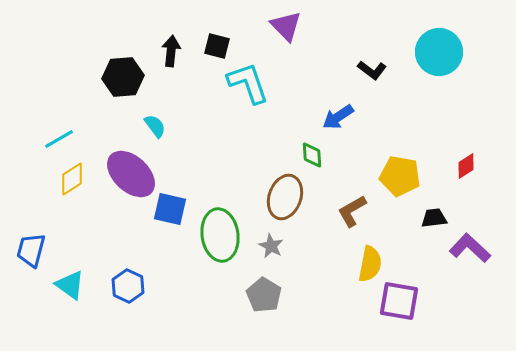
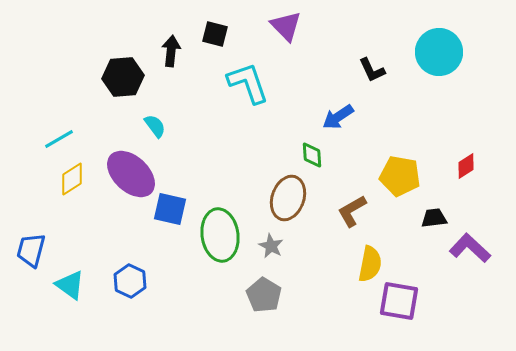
black square: moved 2 px left, 12 px up
black L-shape: rotated 28 degrees clockwise
brown ellipse: moved 3 px right, 1 px down
blue hexagon: moved 2 px right, 5 px up
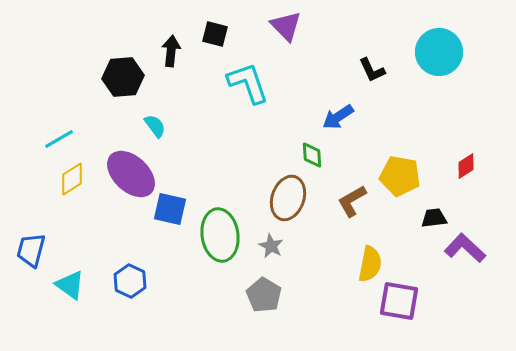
brown L-shape: moved 10 px up
purple L-shape: moved 5 px left
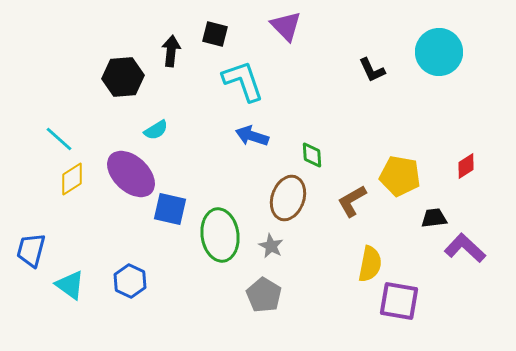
cyan L-shape: moved 5 px left, 2 px up
blue arrow: moved 86 px left, 19 px down; rotated 52 degrees clockwise
cyan semicircle: moved 1 px right, 4 px down; rotated 95 degrees clockwise
cyan line: rotated 72 degrees clockwise
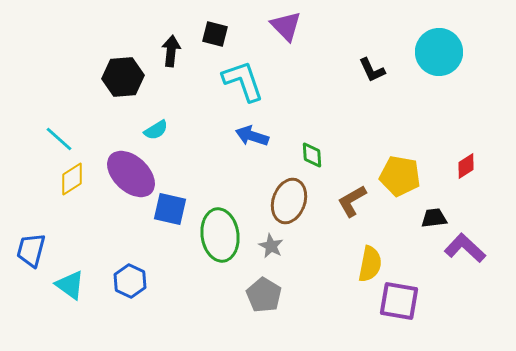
brown ellipse: moved 1 px right, 3 px down
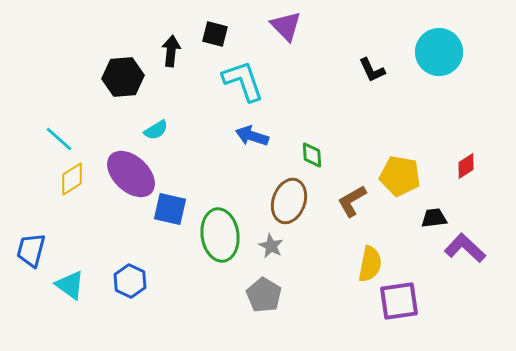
purple square: rotated 18 degrees counterclockwise
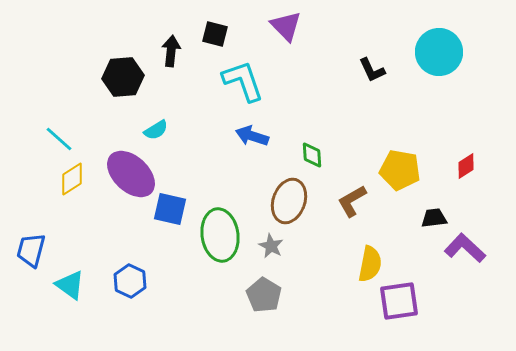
yellow pentagon: moved 6 px up
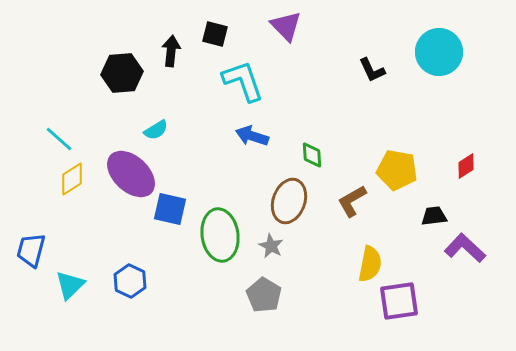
black hexagon: moved 1 px left, 4 px up
yellow pentagon: moved 3 px left
black trapezoid: moved 2 px up
cyan triangle: rotated 40 degrees clockwise
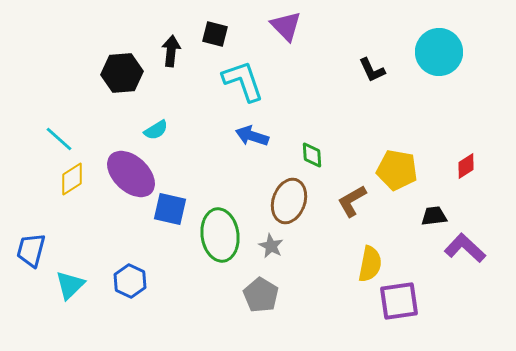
gray pentagon: moved 3 px left
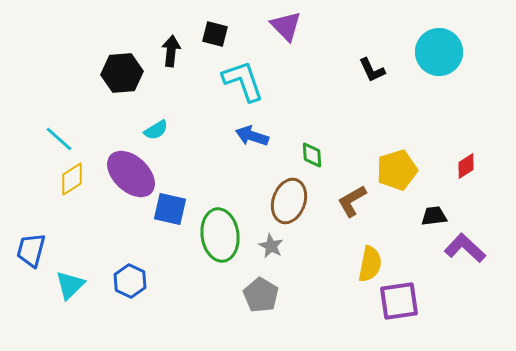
yellow pentagon: rotated 27 degrees counterclockwise
